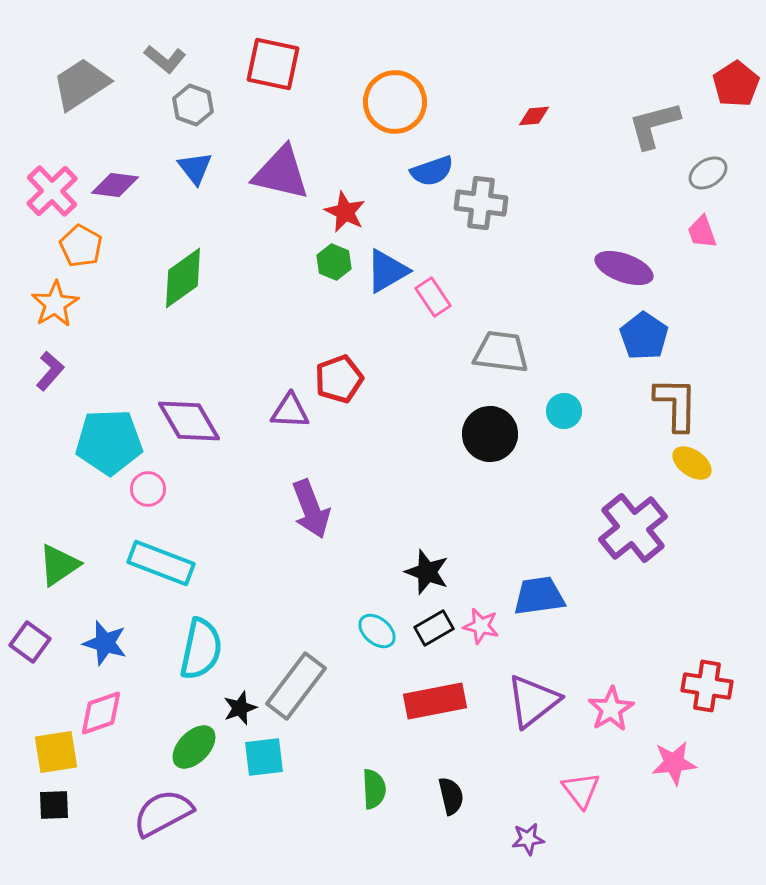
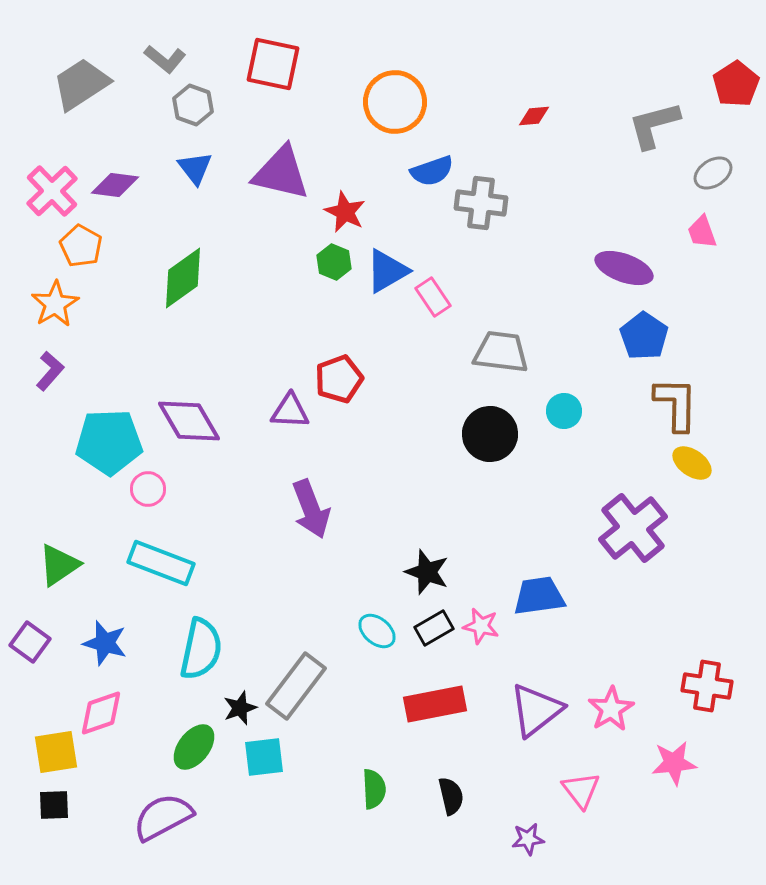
gray ellipse at (708, 173): moved 5 px right
red rectangle at (435, 701): moved 3 px down
purple triangle at (533, 701): moved 3 px right, 9 px down
green ellipse at (194, 747): rotated 6 degrees counterclockwise
purple semicircle at (163, 813): moved 4 px down
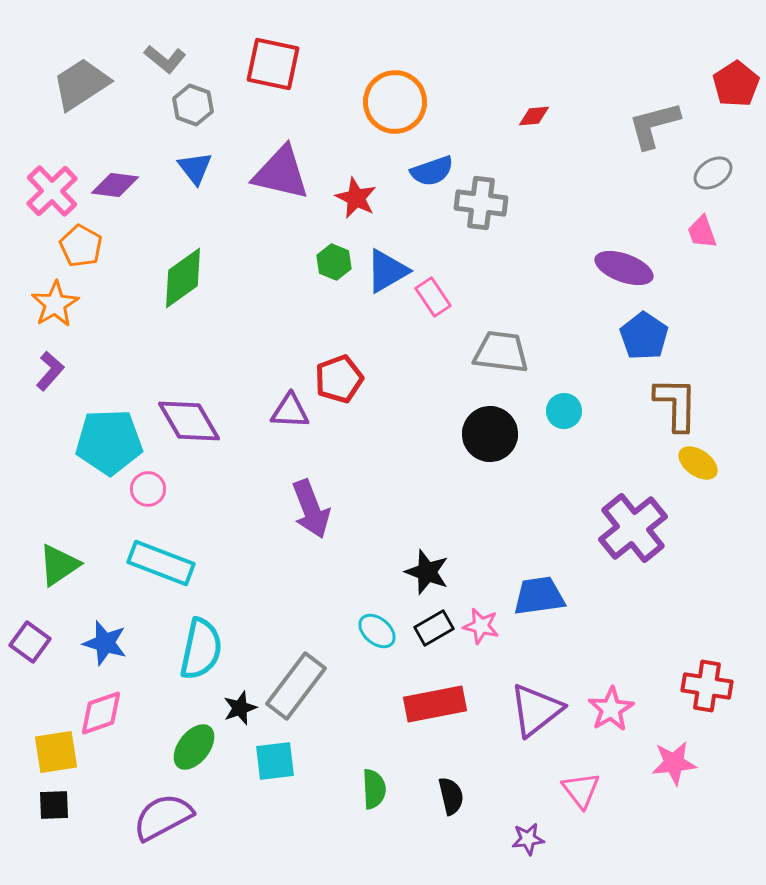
red star at (345, 212): moved 11 px right, 14 px up
yellow ellipse at (692, 463): moved 6 px right
cyan square at (264, 757): moved 11 px right, 4 px down
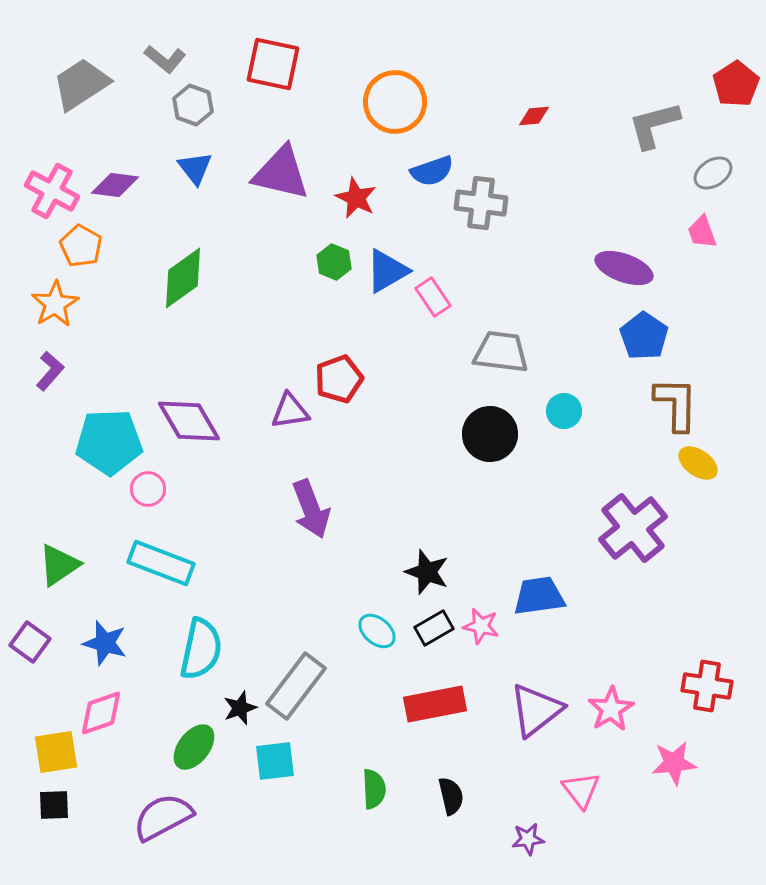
pink cross at (52, 191): rotated 18 degrees counterclockwise
purple triangle at (290, 411): rotated 12 degrees counterclockwise
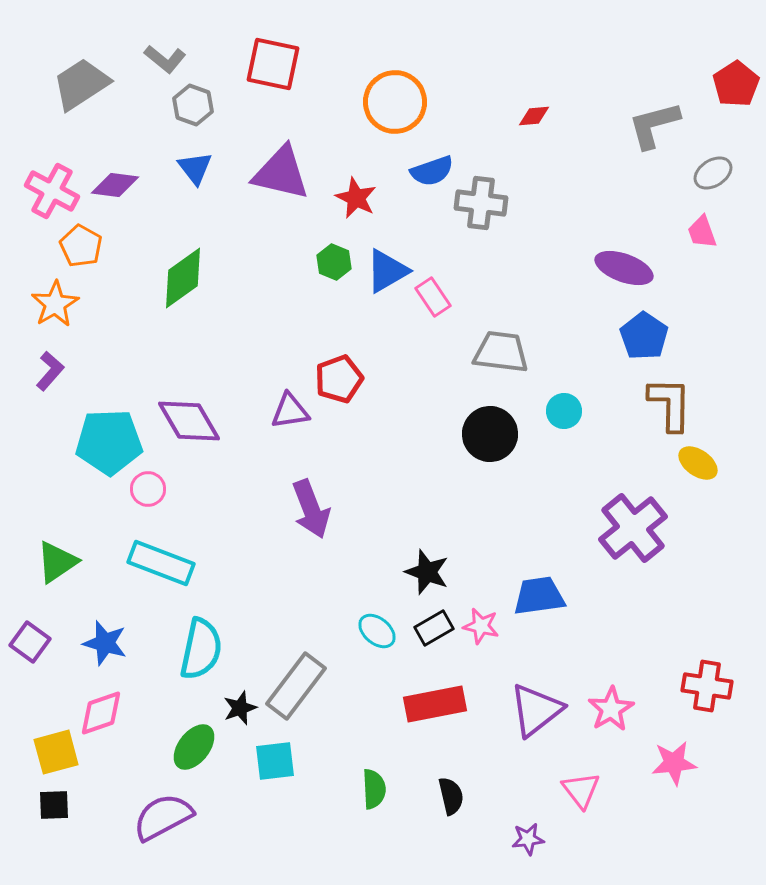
brown L-shape at (676, 404): moved 6 px left
green triangle at (59, 565): moved 2 px left, 3 px up
yellow square at (56, 752): rotated 6 degrees counterclockwise
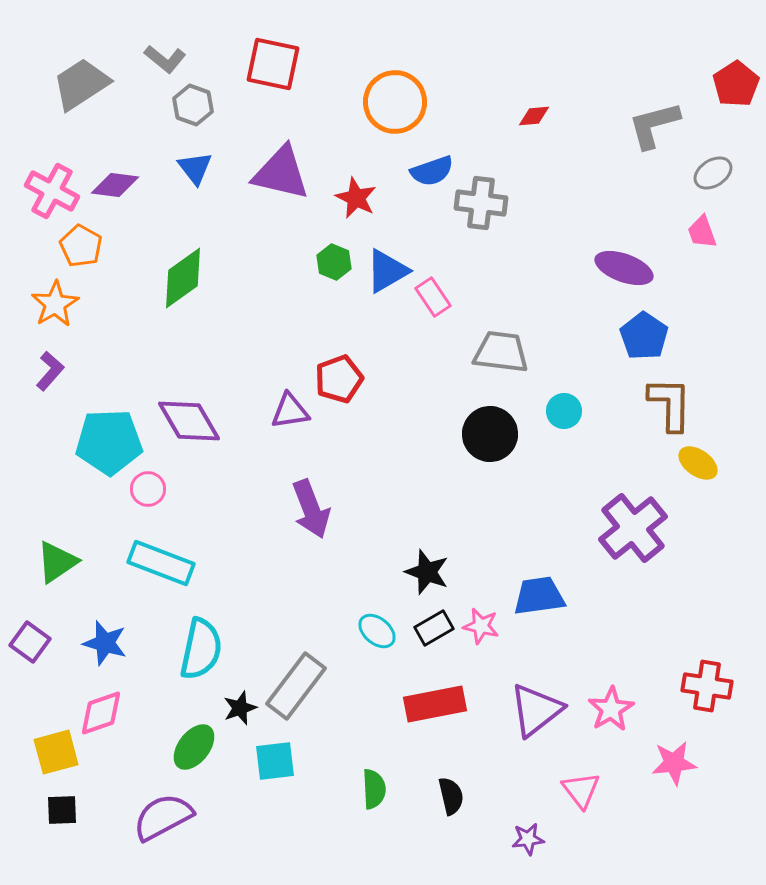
black square at (54, 805): moved 8 px right, 5 px down
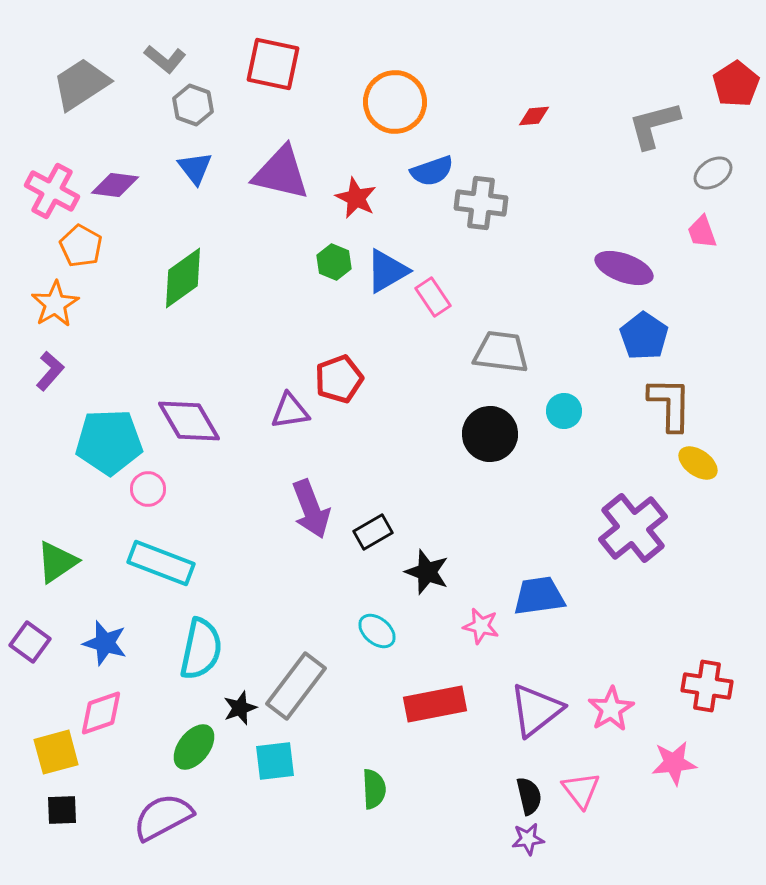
black rectangle at (434, 628): moved 61 px left, 96 px up
black semicircle at (451, 796): moved 78 px right
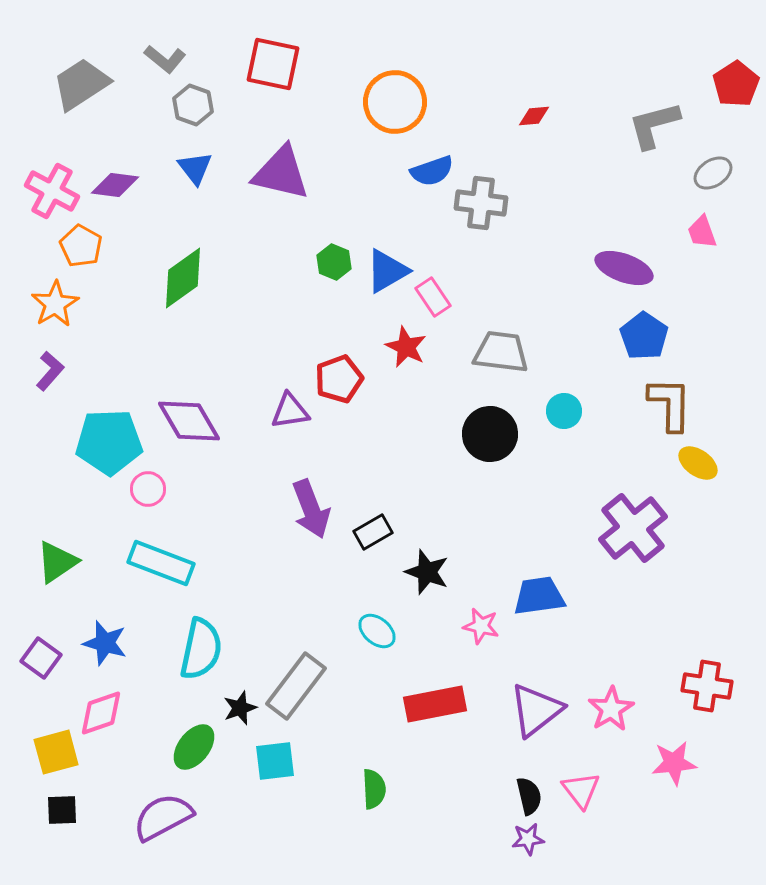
red star at (356, 198): moved 50 px right, 149 px down
purple square at (30, 642): moved 11 px right, 16 px down
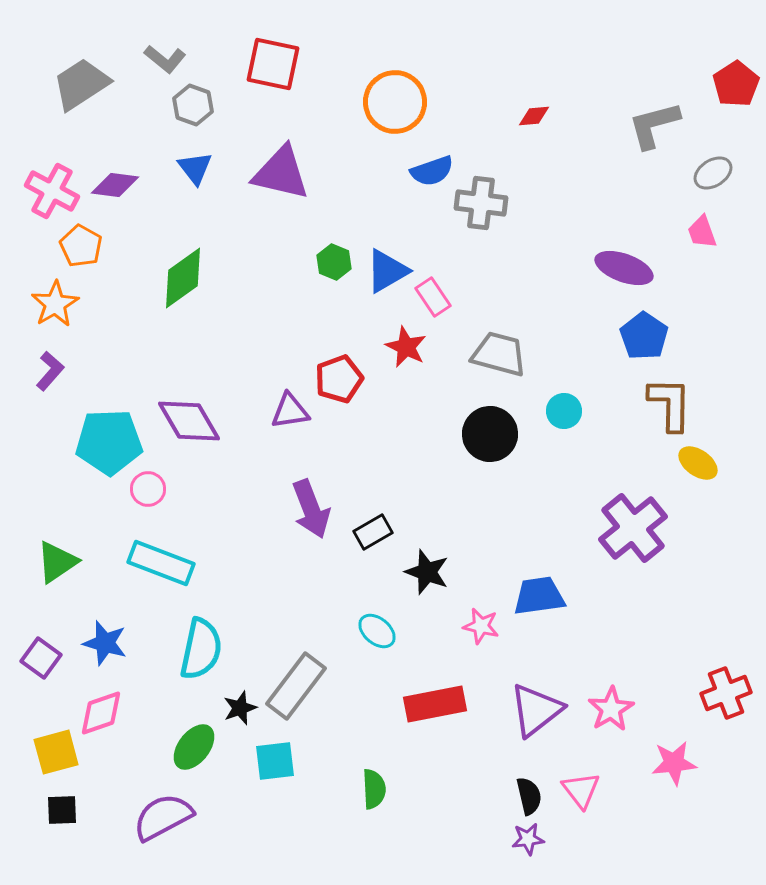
gray trapezoid at (501, 352): moved 2 px left, 2 px down; rotated 8 degrees clockwise
red cross at (707, 686): moved 19 px right, 7 px down; rotated 30 degrees counterclockwise
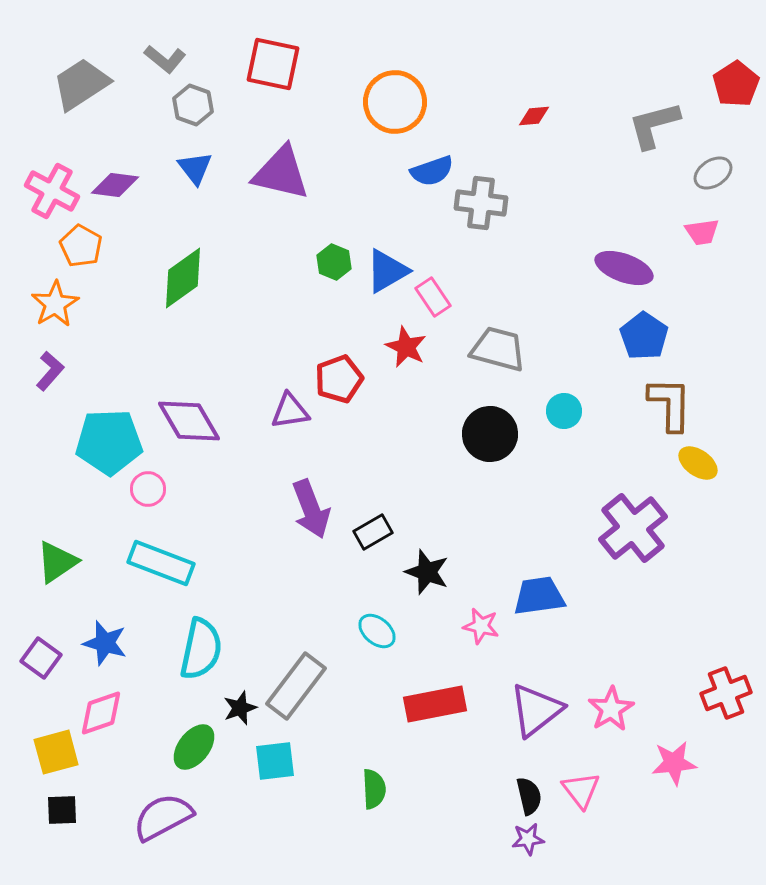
pink trapezoid at (702, 232): rotated 78 degrees counterclockwise
gray trapezoid at (499, 354): moved 1 px left, 5 px up
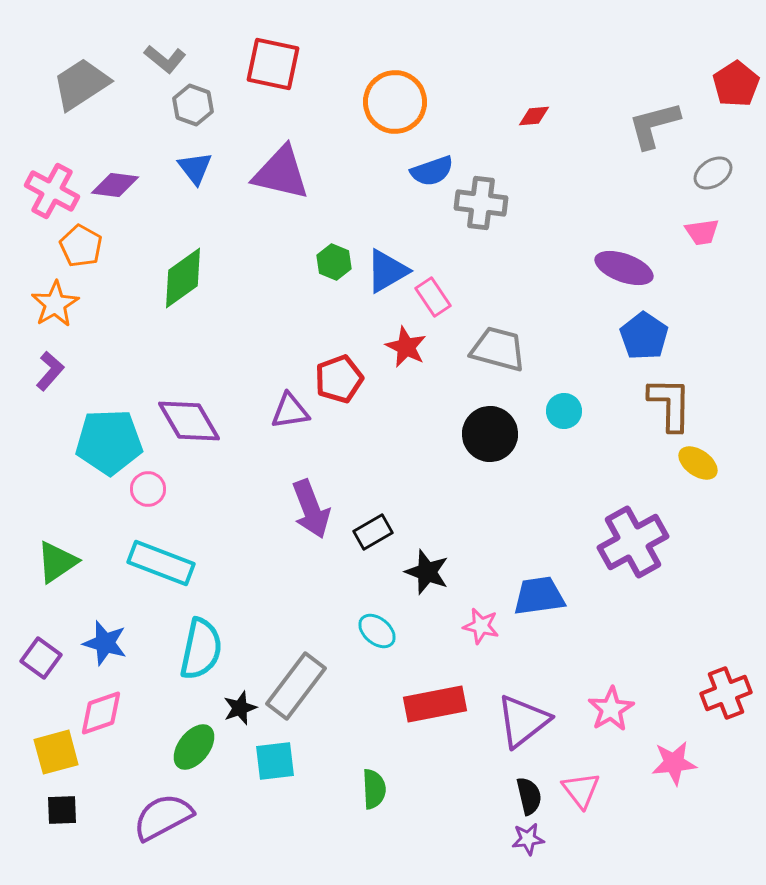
purple cross at (633, 528): moved 14 px down; rotated 10 degrees clockwise
purple triangle at (536, 710): moved 13 px left, 11 px down
